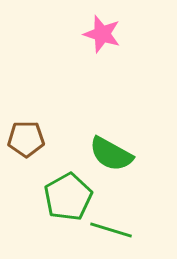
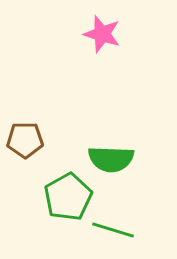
brown pentagon: moved 1 px left, 1 px down
green semicircle: moved 5 px down; rotated 27 degrees counterclockwise
green line: moved 2 px right
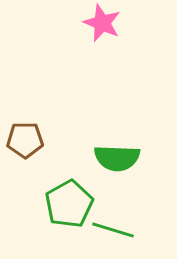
pink star: moved 11 px up; rotated 6 degrees clockwise
green semicircle: moved 6 px right, 1 px up
green pentagon: moved 1 px right, 7 px down
